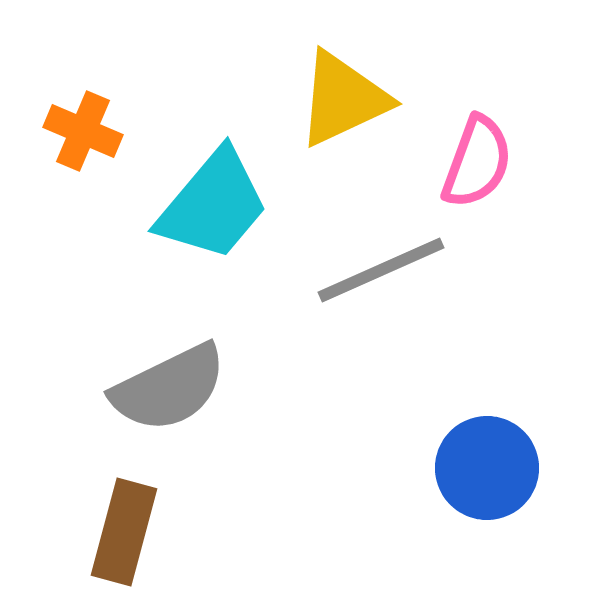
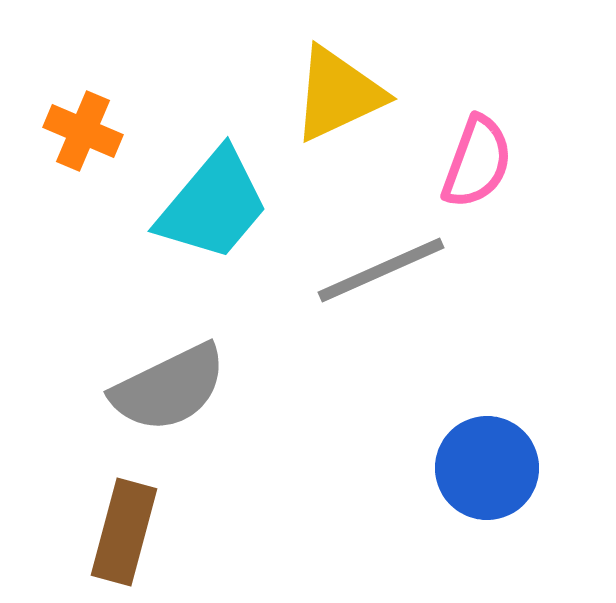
yellow triangle: moved 5 px left, 5 px up
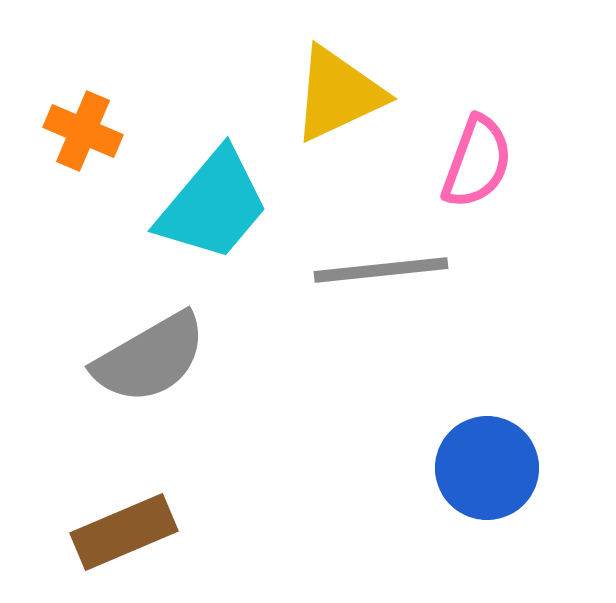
gray line: rotated 18 degrees clockwise
gray semicircle: moved 19 px left, 30 px up; rotated 4 degrees counterclockwise
brown rectangle: rotated 52 degrees clockwise
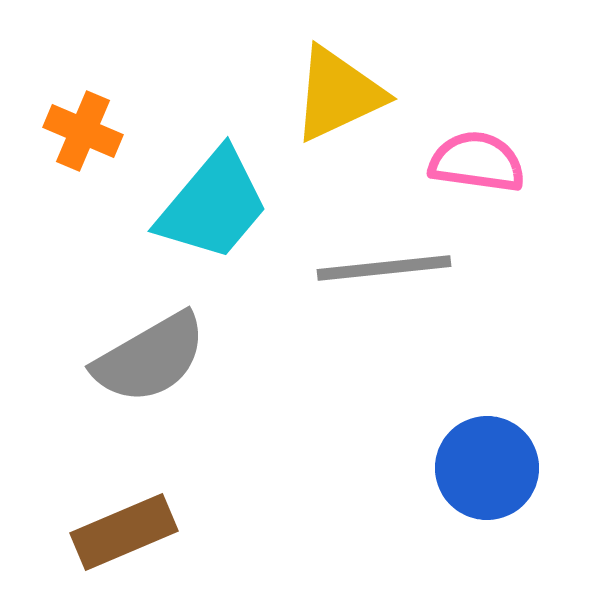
pink semicircle: rotated 102 degrees counterclockwise
gray line: moved 3 px right, 2 px up
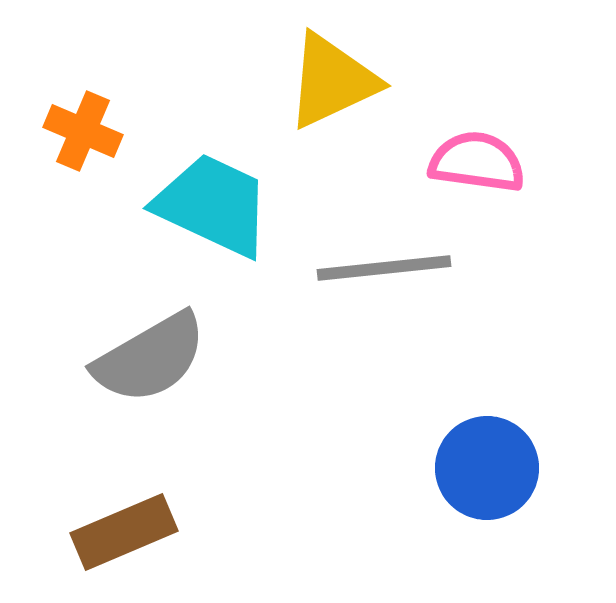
yellow triangle: moved 6 px left, 13 px up
cyan trapezoid: rotated 105 degrees counterclockwise
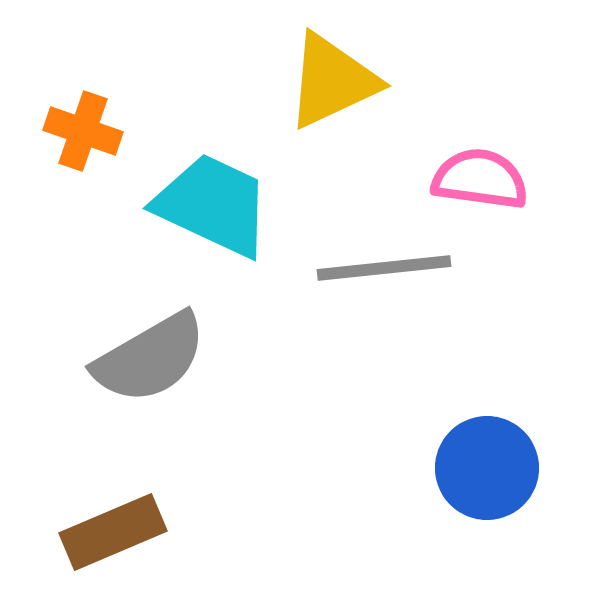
orange cross: rotated 4 degrees counterclockwise
pink semicircle: moved 3 px right, 17 px down
brown rectangle: moved 11 px left
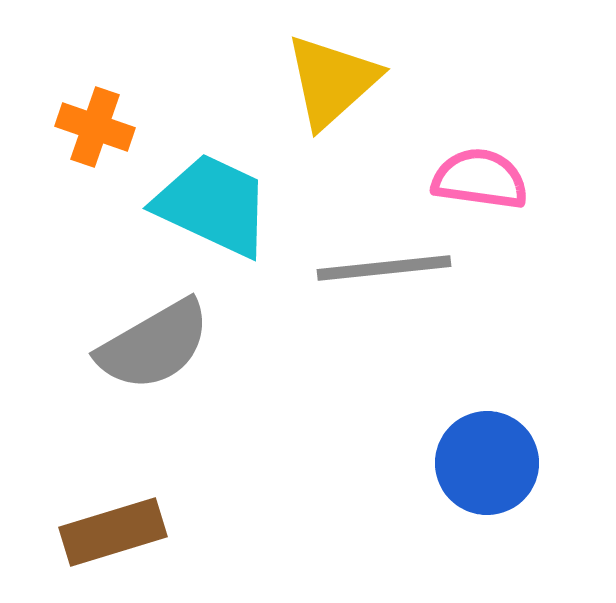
yellow triangle: rotated 17 degrees counterclockwise
orange cross: moved 12 px right, 4 px up
gray semicircle: moved 4 px right, 13 px up
blue circle: moved 5 px up
brown rectangle: rotated 6 degrees clockwise
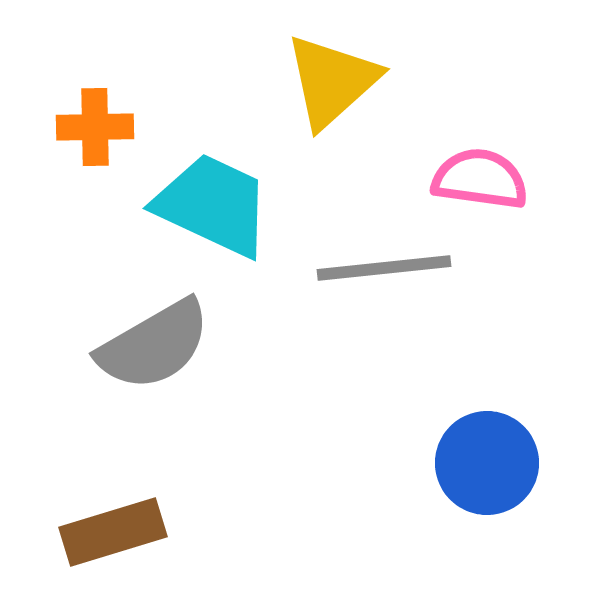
orange cross: rotated 20 degrees counterclockwise
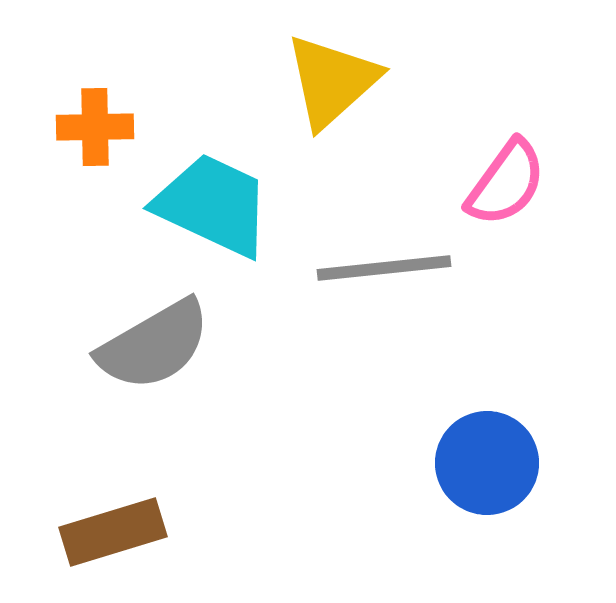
pink semicircle: moved 26 px right, 4 px down; rotated 118 degrees clockwise
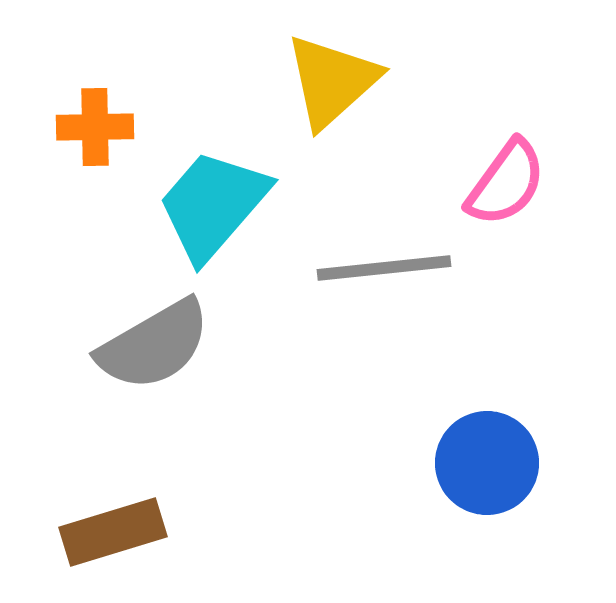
cyan trapezoid: rotated 74 degrees counterclockwise
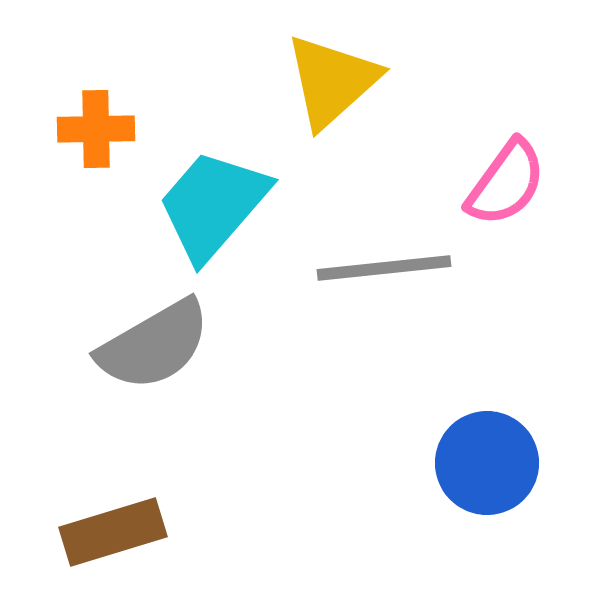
orange cross: moved 1 px right, 2 px down
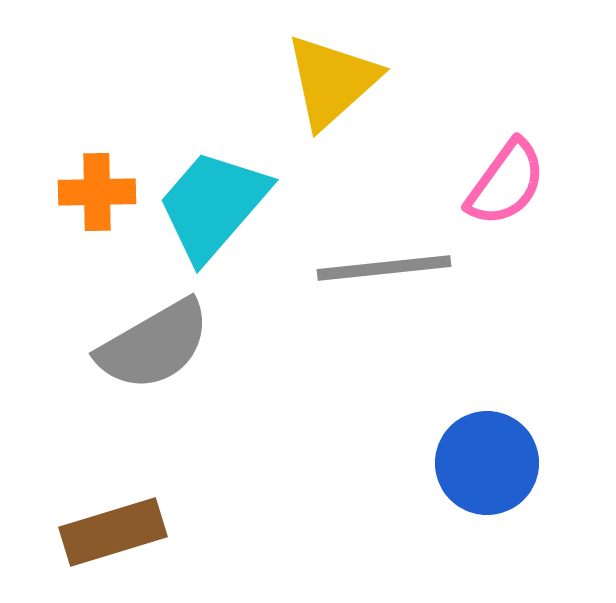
orange cross: moved 1 px right, 63 px down
